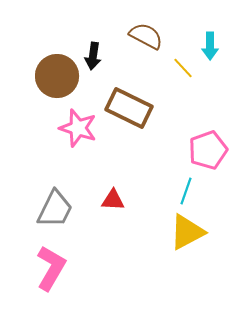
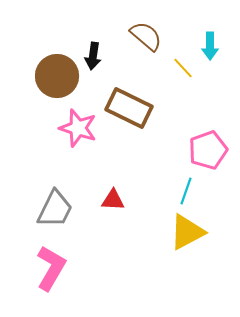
brown semicircle: rotated 12 degrees clockwise
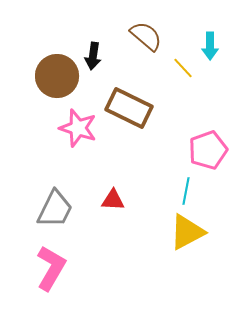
cyan line: rotated 8 degrees counterclockwise
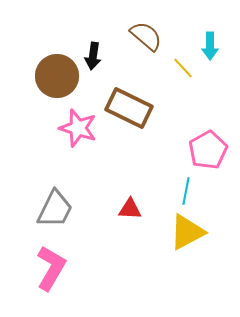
pink pentagon: rotated 9 degrees counterclockwise
red triangle: moved 17 px right, 9 px down
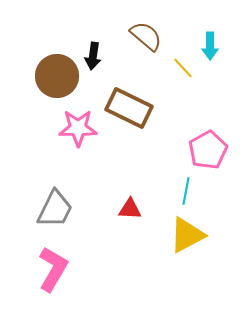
pink star: rotated 18 degrees counterclockwise
yellow triangle: moved 3 px down
pink L-shape: moved 2 px right, 1 px down
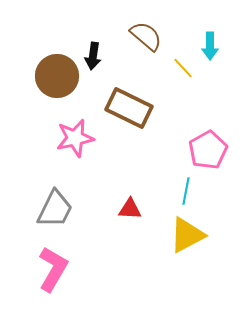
pink star: moved 3 px left, 10 px down; rotated 12 degrees counterclockwise
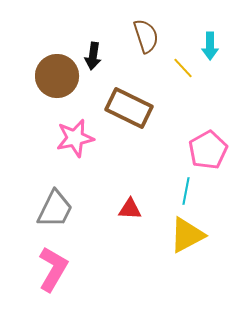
brown semicircle: rotated 32 degrees clockwise
